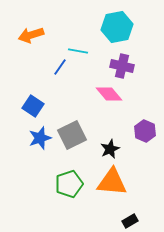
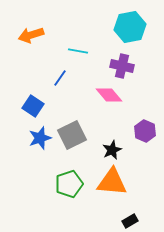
cyan hexagon: moved 13 px right
blue line: moved 11 px down
pink diamond: moved 1 px down
black star: moved 2 px right, 1 px down
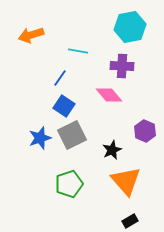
purple cross: rotated 10 degrees counterclockwise
blue square: moved 31 px right
orange triangle: moved 14 px right, 1 px up; rotated 44 degrees clockwise
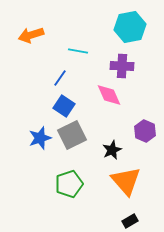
pink diamond: rotated 16 degrees clockwise
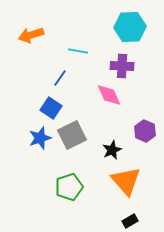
cyan hexagon: rotated 8 degrees clockwise
blue square: moved 13 px left, 2 px down
green pentagon: moved 3 px down
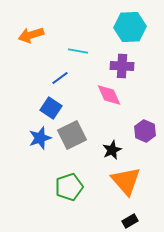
blue line: rotated 18 degrees clockwise
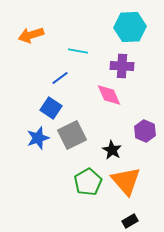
blue star: moved 2 px left
black star: rotated 18 degrees counterclockwise
green pentagon: moved 19 px right, 5 px up; rotated 12 degrees counterclockwise
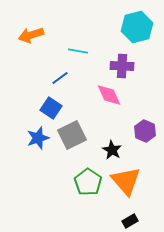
cyan hexagon: moved 7 px right; rotated 12 degrees counterclockwise
green pentagon: rotated 8 degrees counterclockwise
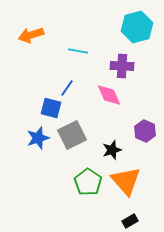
blue line: moved 7 px right, 10 px down; rotated 18 degrees counterclockwise
blue square: rotated 20 degrees counterclockwise
black star: rotated 24 degrees clockwise
